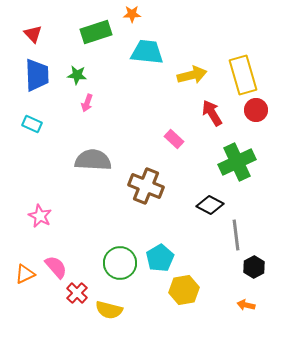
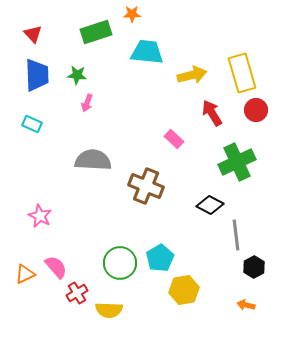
yellow rectangle: moved 1 px left, 2 px up
red cross: rotated 15 degrees clockwise
yellow semicircle: rotated 12 degrees counterclockwise
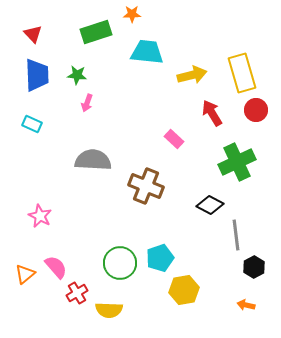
cyan pentagon: rotated 12 degrees clockwise
orange triangle: rotated 15 degrees counterclockwise
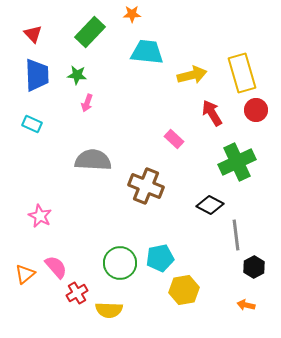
green rectangle: moved 6 px left; rotated 28 degrees counterclockwise
cyan pentagon: rotated 8 degrees clockwise
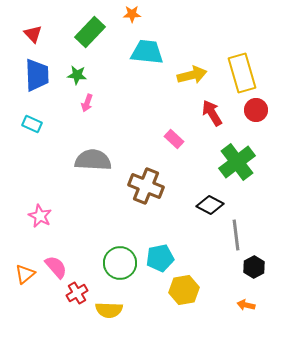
green cross: rotated 12 degrees counterclockwise
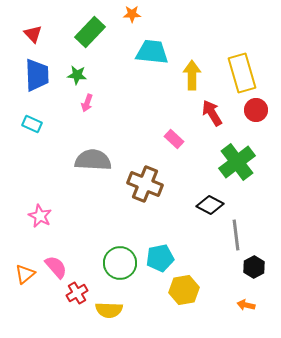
cyan trapezoid: moved 5 px right
yellow arrow: rotated 76 degrees counterclockwise
brown cross: moved 1 px left, 2 px up
